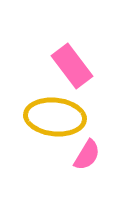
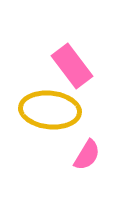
yellow ellipse: moved 5 px left, 7 px up
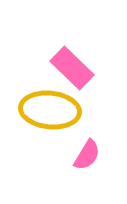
pink rectangle: moved 2 px down; rotated 9 degrees counterclockwise
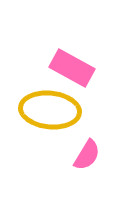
pink rectangle: rotated 15 degrees counterclockwise
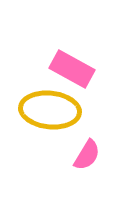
pink rectangle: moved 1 px down
